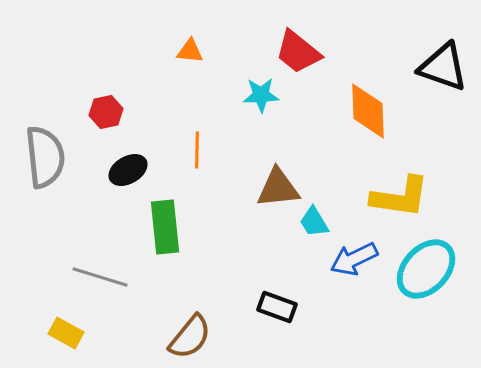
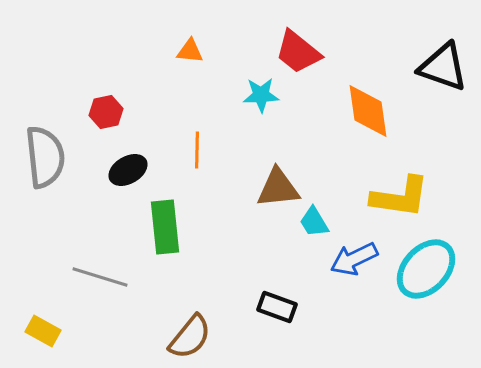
orange diamond: rotated 6 degrees counterclockwise
yellow rectangle: moved 23 px left, 2 px up
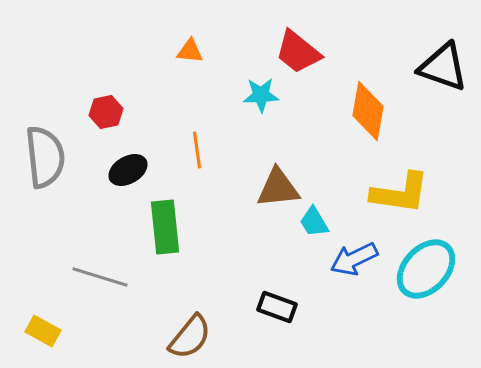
orange diamond: rotated 18 degrees clockwise
orange line: rotated 9 degrees counterclockwise
yellow L-shape: moved 4 px up
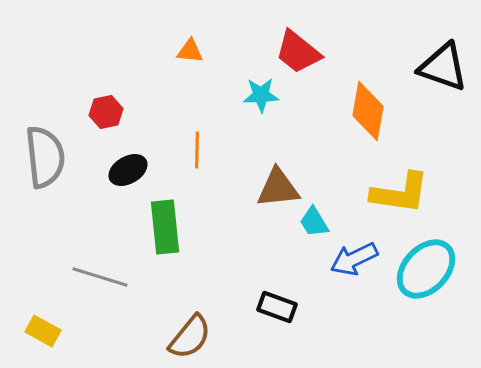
orange line: rotated 9 degrees clockwise
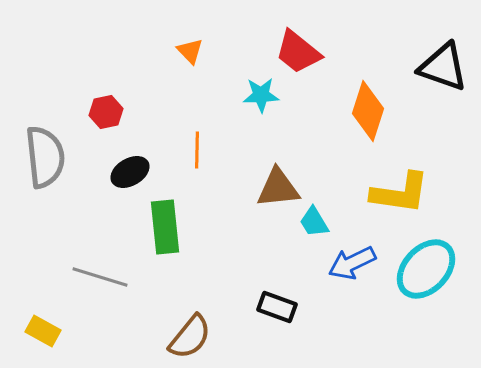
orange triangle: rotated 40 degrees clockwise
orange diamond: rotated 8 degrees clockwise
black ellipse: moved 2 px right, 2 px down
blue arrow: moved 2 px left, 4 px down
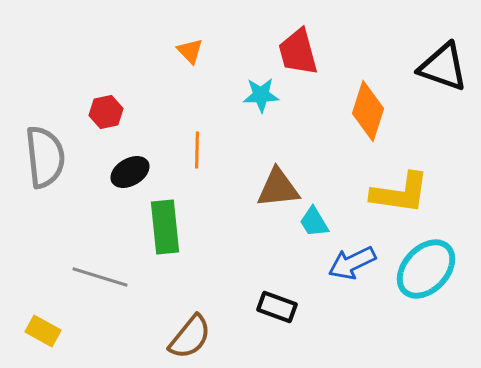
red trapezoid: rotated 36 degrees clockwise
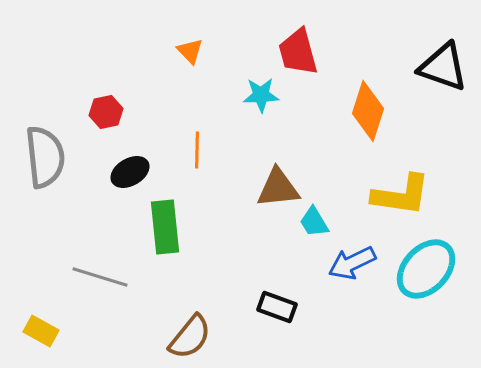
yellow L-shape: moved 1 px right, 2 px down
yellow rectangle: moved 2 px left
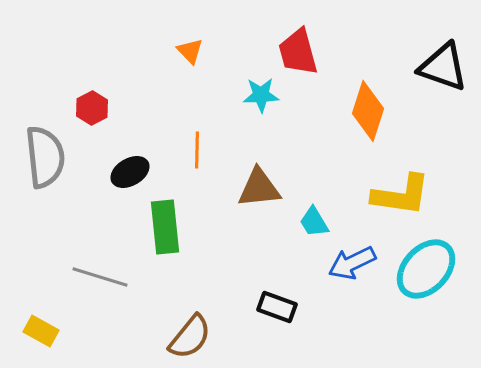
red hexagon: moved 14 px left, 4 px up; rotated 16 degrees counterclockwise
brown triangle: moved 19 px left
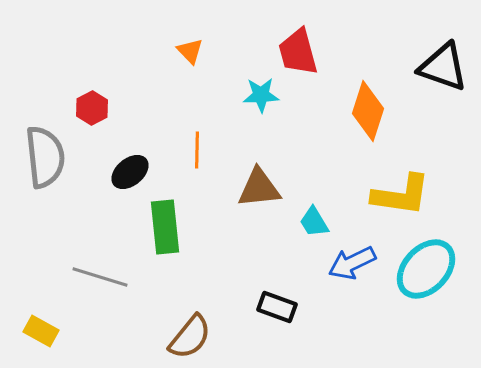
black ellipse: rotated 9 degrees counterclockwise
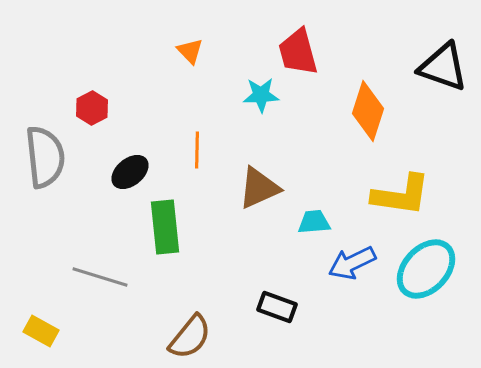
brown triangle: rotated 18 degrees counterclockwise
cyan trapezoid: rotated 116 degrees clockwise
